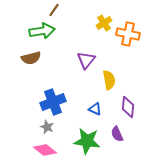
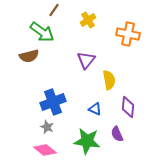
yellow cross: moved 16 px left, 3 px up
green arrow: moved 1 px down; rotated 45 degrees clockwise
brown semicircle: moved 2 px left, 2 px up
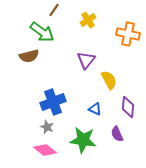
yellow semicircle: rotated 18 degrees counterclockwise
green star: moved 4 px left, 1 px up
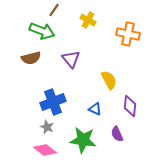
yellow cross: rotated 28 degrees counterclockwise
green arrow: moved 1 px up; rotated 15 degrees counterclockwise
brown semicircle: moved 2 px right, 2 px down
purple triangle: moved 15 px left, 1 px up; rotated 18 degrees counterclockwise
purple diamond: moved 2 px right, 1 px up
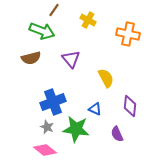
yellow semicircle: moved 3 px left, 2 px up
green star: moved 7 px left, 11 px up
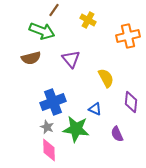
orange cross: moved 2 px down; rotated 25 degrees counterclockwise
purple diamond: moved 1 px right, 4 px up
pink diamond: moved 4 px right; rotated 50 degrees clockwise
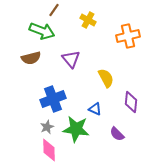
blue cross: moved 3 px up
gray star: rotated 24 degrees clockwise
purple semicircle: rotated 21 degrees counterclockwise
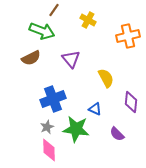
brown semicircle: rotated 12 degrees counterclockwise
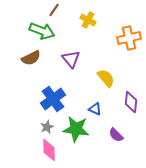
orange cross: moved 1 px right, 2 px down
yellow semicircle: rotated 12 degrees counterclockwise
blue cross: rotated 15 degrees counterclockwise
purple semicircle: moved 1 px left, 1 px down
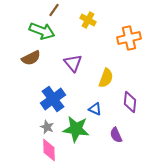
purple triangle: moved 2 px right, 4 px down
yellow semicircle: rotated 60 degrees clockwise
purple diamond: moved 1 px left
gray star: rotated 24 degrees counterclockwise
purple semicircle: rotated 21 degrees clockwise
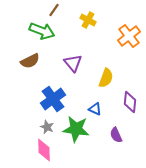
orange cross: moved 2 px up; rotated 25 degrees counterclockwise
brown semicircle: moved 1 px left, 3 px down
pink diamond: moved 5 px left
